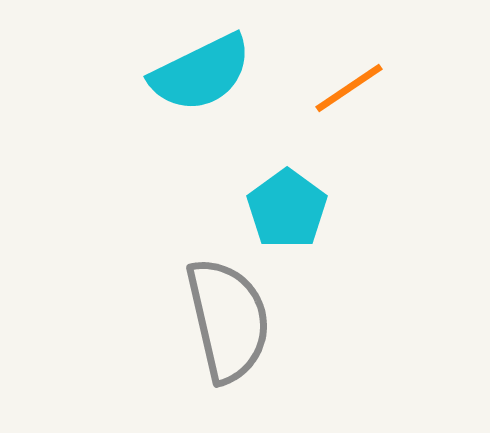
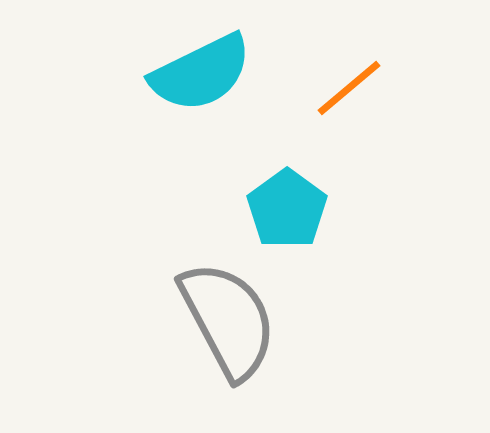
orange line: rotated 6 degrees counterclockwise
gray semicircle: rotated 15 degrees counterclockwise
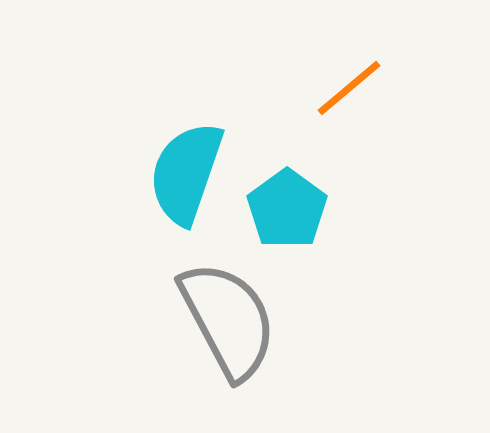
cyan semicircle: moved 15 px left, 100 px down; rotated 135 degrees clockwise
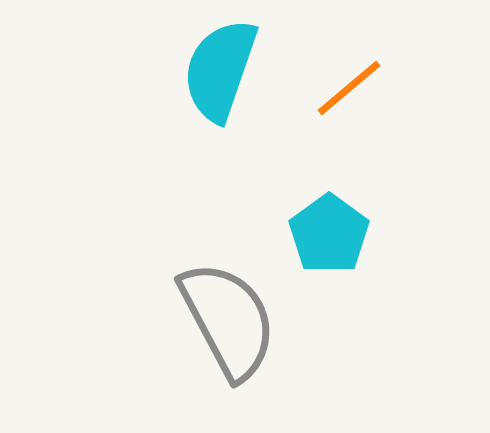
cyan semicircle: moved 34 px right, 103 px up
cyan pentagon: moved 42 px right, 25 px down
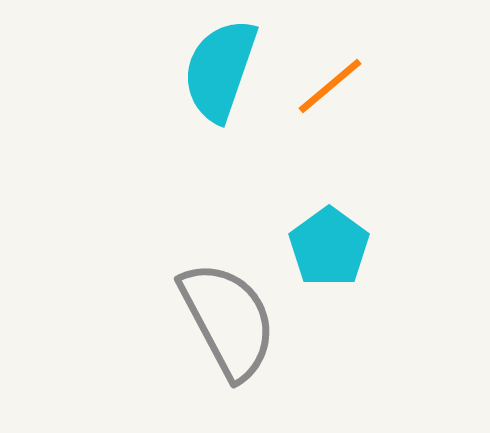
orange line: moved 19 px left, 2 px up
cyan pentagon: moved 13 px down
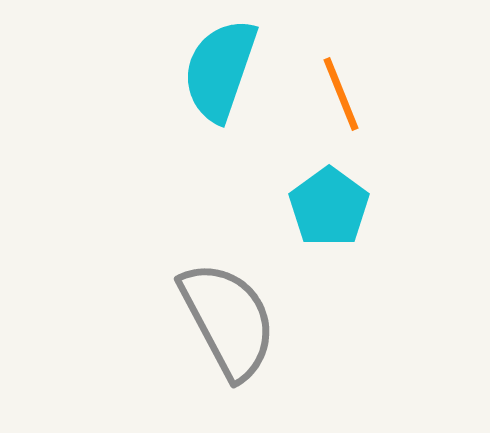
orange line: moved 11 px right, 8 px down; rotated 72 degrees counterclockwise
cyan pentagon: moved 40 px up
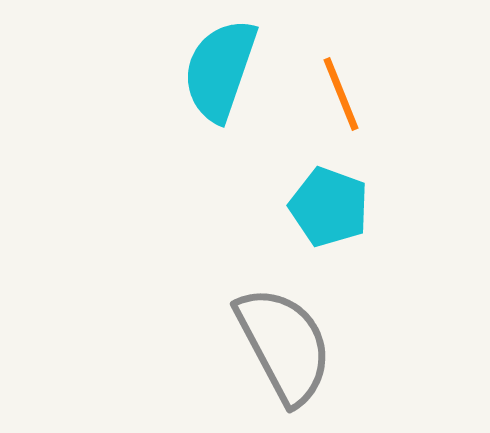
cyan pentagon: rotated 16 degrees counterclockwise
gray semicircle: moved 56 px right, 25 px down
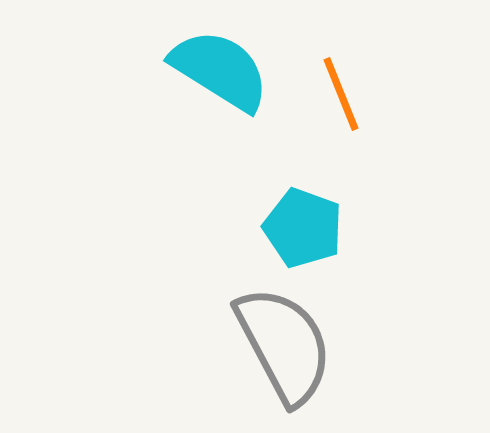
cyan semicircle: rotated 103 degrees clockwise
cyan pentagon: moved 26 px left, 21 px down
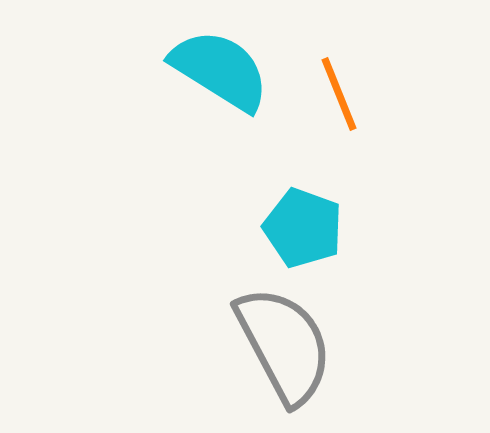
orange line: moved 2 px left
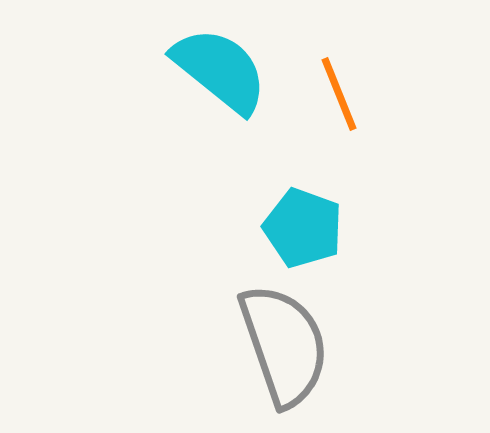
cyan semicircle: rotated 7 degrees clockwise
gray semicircle: rotated 9 degrees clockwise
